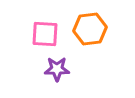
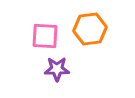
pink square: moved 2 px down
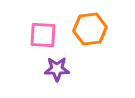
pink square: moved 2 px left, 1 px up
